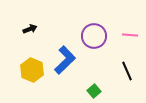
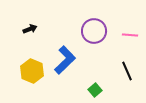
purple circle: moved 5 px up
yellow hexagon: moved 1 px down
green square: moved 1 px right, 1 px up
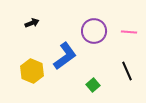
black arrow: moved 2 px right, 6 px up
pink line: moved 1 px left, 3 px up
blue L-shape: moved 4 px up; rotated 8 degrees clockwise
green square: moved 2 px left, 5 px up
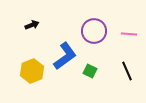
black arrow: moved 2 px down
pink line: moved 2 px down
yellow hexagon: rotated 15 degrees clockwise
green square: moved 3 px left, 14 px up; rotated 24 degrees counterclockwise
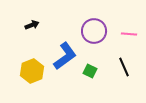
black line: moved 3 px left, 4 px up
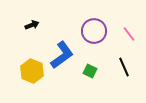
pink line: rotated 49 degrees clockwise
blue L-shape: moved 3 px left, 1 px up
yellow hexagon: rotated 15 degrees counterclockwise
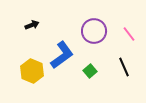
green square: rotated 24 degrees clockwise
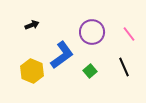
purple circle: moved 2 px left, 1 px down
